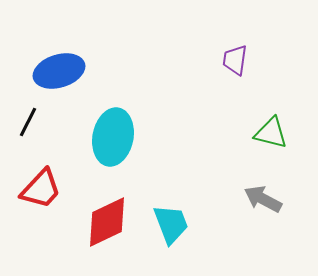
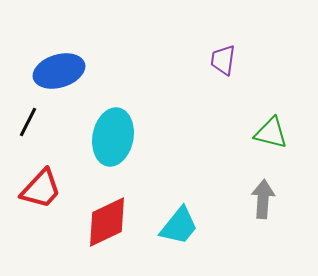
purple trapezoid: moved 12 px left
gray arrow: rotated 66 degrees clockwise
cyan trapezoid: moved 8 px right, 2 px down; rotated 60 degrees clockwise
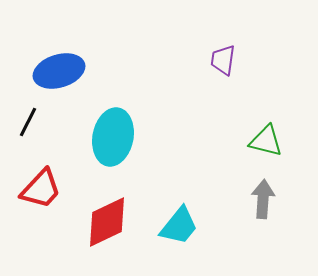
green triangle: moved 5 px left, 8 px down
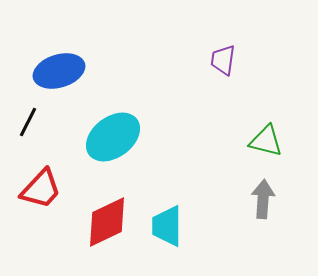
cyan ellipse: rotated 42 degrees clockwise
cyan trapezoid: moved 12 px left; rotated 141 degrees clockwise
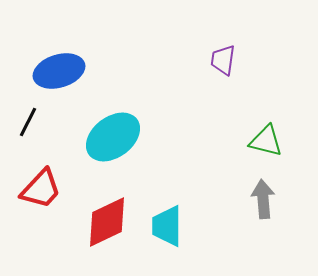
gray arrow: rotated 9 degrees counterclockwise
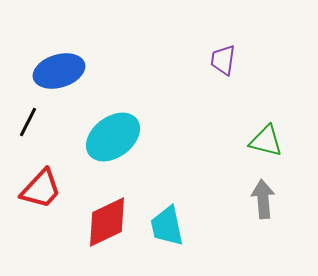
cyan trapezoid: rotated 12 degrees counterclockwise
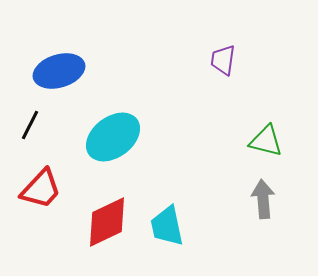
black line: moved 2 px right, 3 px down
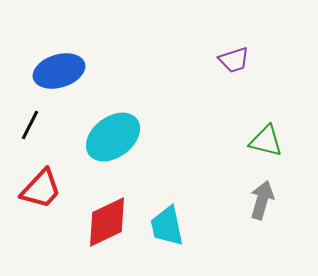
purple trapezoid: moved 11 px right; rotated 116 degrees counterclockwise
gray arrow: moved 1 px left, 1 px down; rotated 21 degrees clockwise
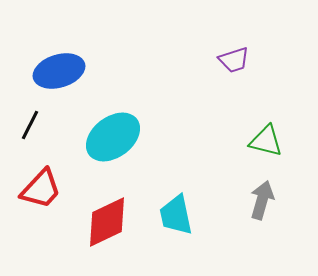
cyan trapezoid: moved 9 px right, 11 px up
